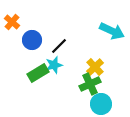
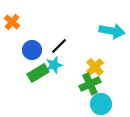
cyan arrow: rotated 15 degrees counterclockwise
blue circle: moved 10 px down
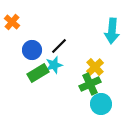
cyan arrow: rotated 85 degrees clockwise
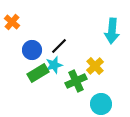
yellow cross: moved 1 px up
green cross: moved 14 px left, 3 px up
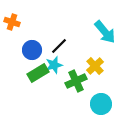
orange cross: rotated 21 degrees counterclockwise
cyan arrow: moved 7 px left, 1 px down; rotated 45 degrees counterclockwise
